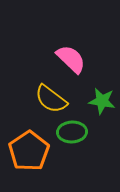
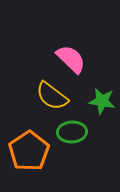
yellow semicircle: moved 1 px right, 3 px up
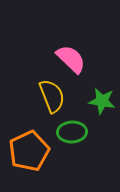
yellow semicircle: rotated 148 degrees counterclockwise
orange pentagon: rotated 9 degrees clockwise
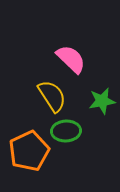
yellow semicircle: rotated 12 degrees counterclockwise
green star: rotated 20 degrees counterclockwise
green ellipse: moved 6 px left, 1 px up
